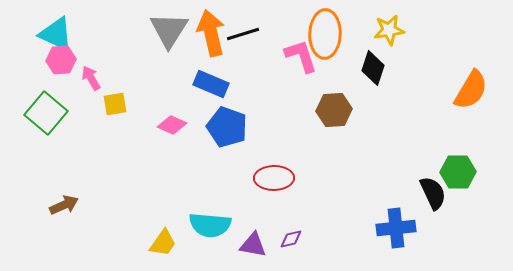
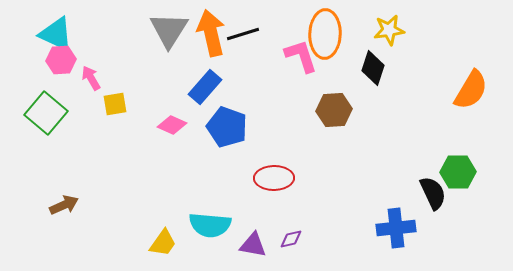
blue rectangle: moved 6 px left, 3 px down; rotated 72 degrees counterclockwise
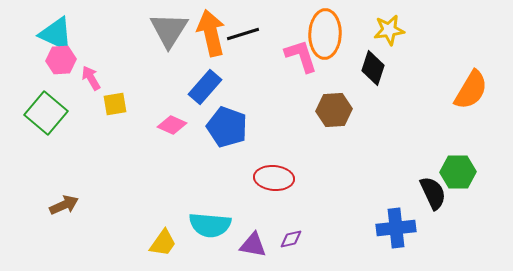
red ellipse: rotated 6 degrees clockwise
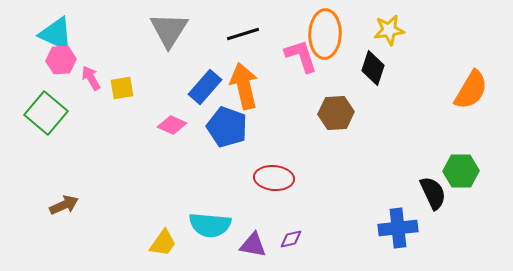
orange arrow: moved 33 px right, 53 px down
yellow square: moved 7 px right, 16 px up
brown hexagon: moved 2 px right, 3 px down
green hexagon: moved 3 px right, 1 px up
blue cross: moved 2 px right
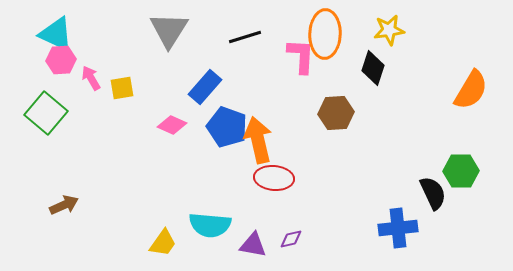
black line: moved 2 px right, 3 px down
pink L-shape: rotated 21 degrees clockwise
orange arrow: moved 14 px right, 54 px down
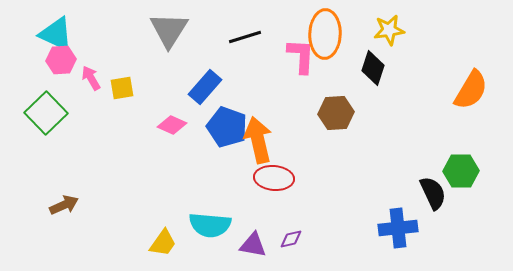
green square: rotated 6 degrees clockwise
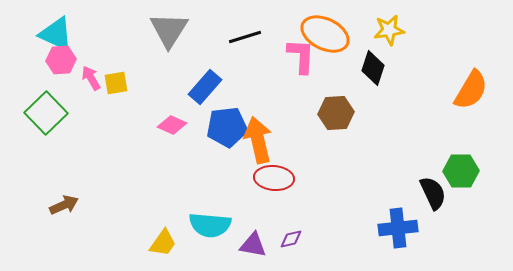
orange ellipse: rotated 66 degrees counterclockwise
yellow square: moved 6 px left, 5 px up
blue pentagon: rotated 27 degrees counterclockwise
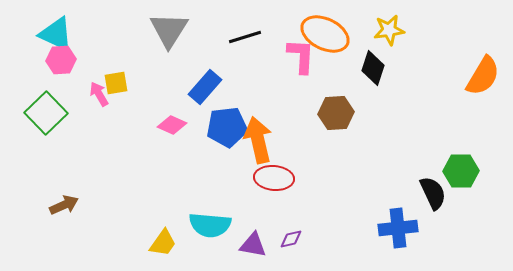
pink arrow: moved 8 px right, 16 px down
orange semicircle: moved 12 px right, 14 px up
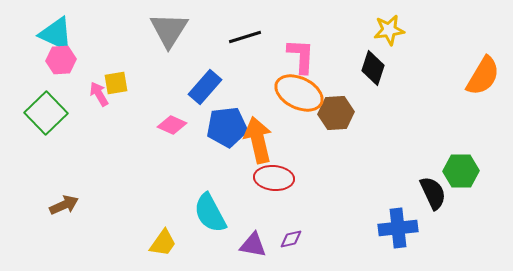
orange ellipse: moved 26 px left, 59 px down
cyan semicircle: moved 12 px up; rotated 57 degrees clockwise
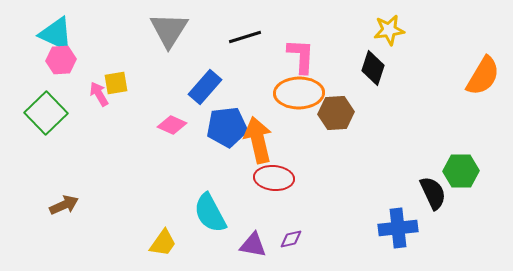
orange ellipse: rotated 27 degrees counterclockwise
